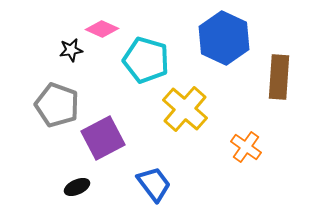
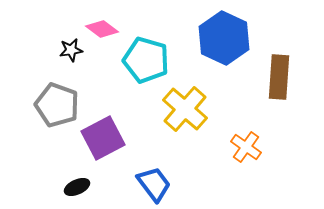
pink diamond: rotated 12 degrees clockwise
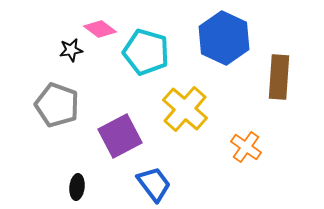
pink diamond: moved 2 px left
cyan pentagon: moved 8 px up
purple square: moved 17 px right, 2 px up
black ellipse: rotated 60 degrees counterclockwise
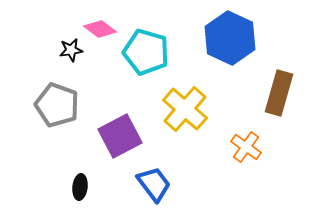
blue hexagon: moved 6 px right
brown rectangle: moved 16 px down; rotated 12 degrees clockwise
black ellipse: moved 3 px right
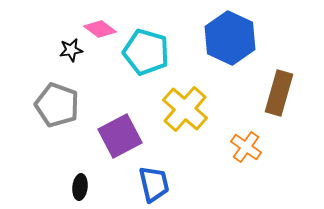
blue trapezoid: rotated 24 degrees clockwise
